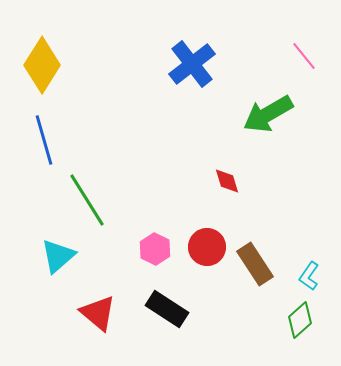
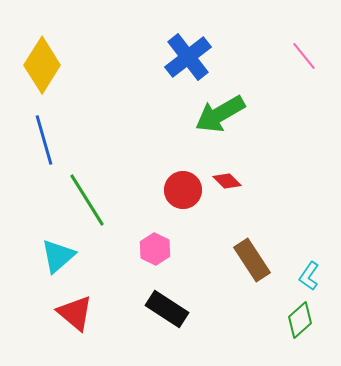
blue cross: moved 4 px left, 7 px up
green arrow: moved 48 px left
red diamond: rotated 28 degrees counterclockwise
red circle: moved 24 px left, 57 px up
brown rectangle: moved 3 px left, 4 px up
red triangle: moved 23 px left
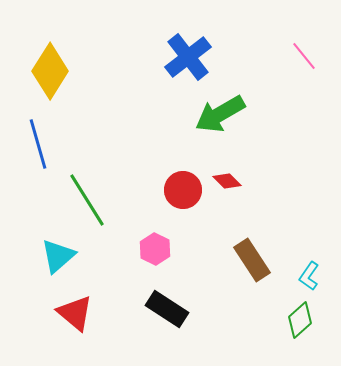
yellow diamond: moved 8 px right, 6 px down
blue line: moved 6 px left, 4 px down
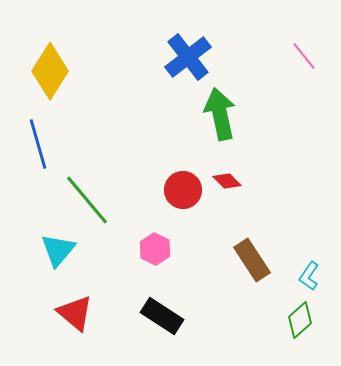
green arrow: rotated 108 degrees clockwise
green line: rotated 8 degrees counterclockwise
cyan triangle: moved 6 px up; rotated 9 degrees counterclockwise
black rectangle: moved 5 px left, 7 px down
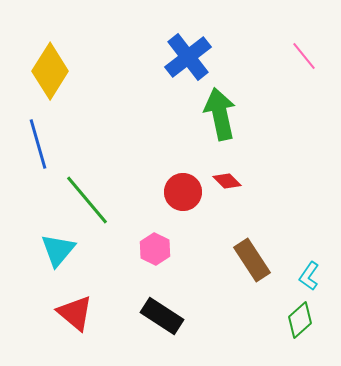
red circle: moved 2 px down
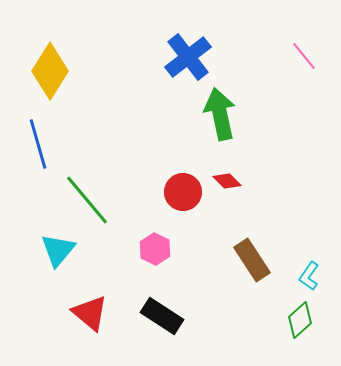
red triangle: moved 15 px right
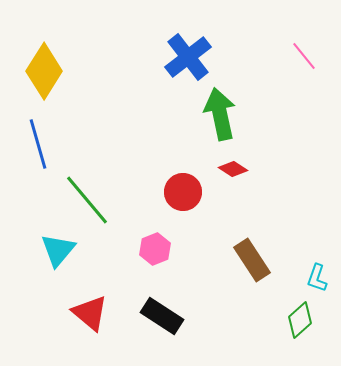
yellow diamond: moved 6 px left
red diamond: moved 6 px right, 12 px up; rotated 12 degrees counterclockwise
pink hexagon: rotated 12 degrees clockwise
cyan L-shape: moved 8 px right, 2 px down; rotated 16 degrees counterclockwise
